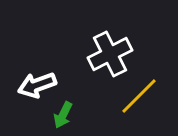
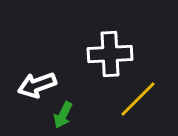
white cross: rotated 24 degrees clockwise
yellow line: moved 1 px left, 3 px down
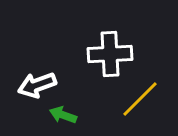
yellow line: moved 2 px right
green arrow: rotated 84 degrees clockwise
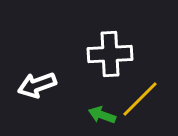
green arrow: moved 39 px right
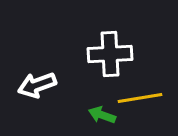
yellow line: moved 1 px up; rotated 36 degrees clockwise
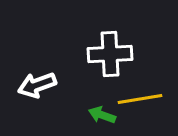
yellow line: moved 1 px down
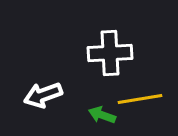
white cross: moved 1 px up
white arrow: moved 6 px right, 10 px down
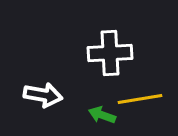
white arrow: rotated 150 degrees counterclockwise
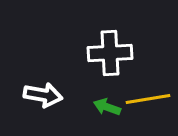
yellow line: moved 8 px right
green arrow: moved 5 px right, 8 px up
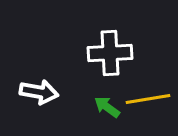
white arrow: moved 4 px left, 3 px up
green arrow: rotated 16 degrees clockwise
